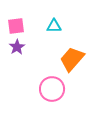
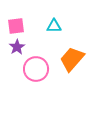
pink circle: moved 16 px left, 20 px up
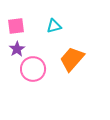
cyan triangle: rotated 14 degrees counterclockwise
purple star: moved 2 px down
pink circle: moved 3 px left
